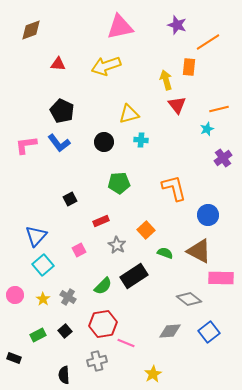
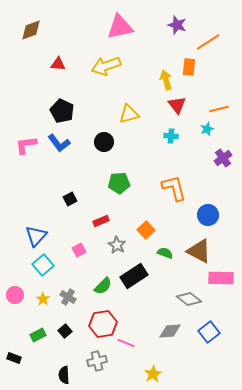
cyan cross at (141, 140): moved 30 px right, 4 px up
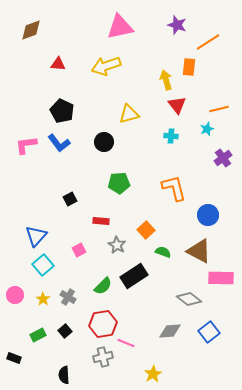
red rectangle at (101, 221): rotated 28 degrees clockwise
green semicircle at (165, 253): moved 2 px left, 1 px up
gray cross at (97, 361): moved 6 px right, 4 px up
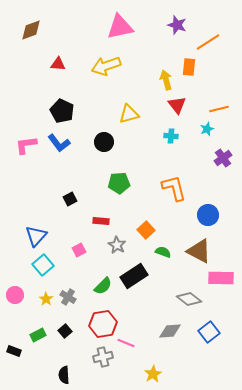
yellow star at (43, 299): moved 3 px right
black rectangle at (14, 358): moved 7 px up
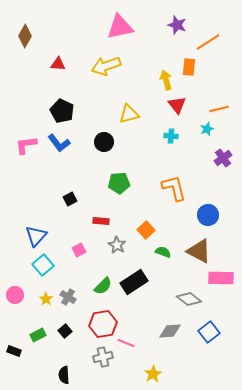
brown diamond at (31, 30): moved 6 px left, 6 px down; rotated 40 degrees counterclockwise
black rectangle at (134, 276): moved 6 px down
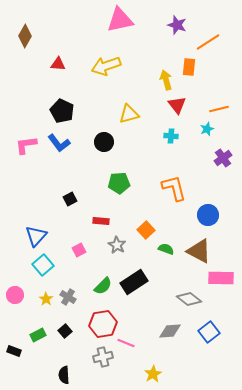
pink triangle at (120, 27): moved 7 px up
green semicircle at (163, 252): moved 3 px right, 3 px up
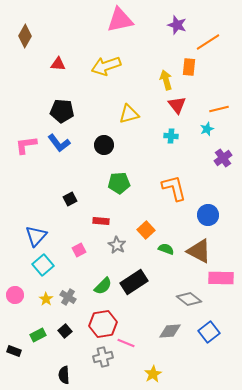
black pentagon at (62, 111): rotated 20 degrees counterclockwise
black circle at (104, 142): moved 3 px down
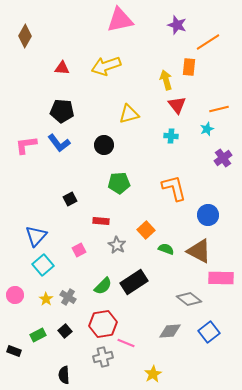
red triangle at (58, 64): moved 4 px right, 4 px down
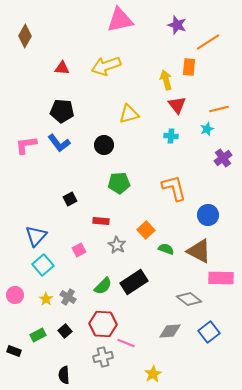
red hexagon at (103, 324): rotated 12 degrees clockwise
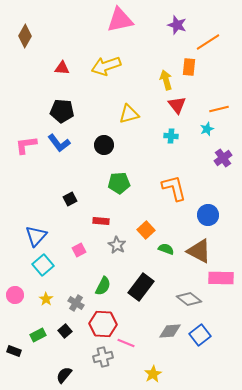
black rectangle at (134, 282): moved 7 px right, 5 px down; rotated 20 degrees counterclockwise
green semicircle at (103, 286): rotated 18 degrees counterclockwise
gray cross at (68, 297): moved 8 px right, 6 px down
blue square at (209, 332): moved 9 px left, 3 px down
black semicircle at (64, 375): rotated 42 degrees clockwise
